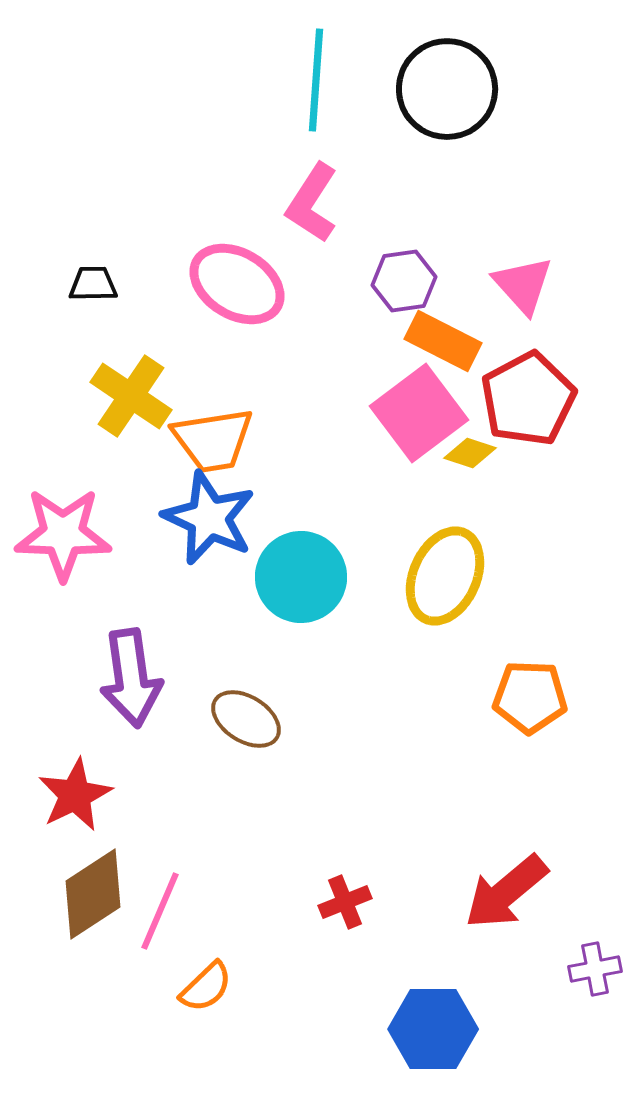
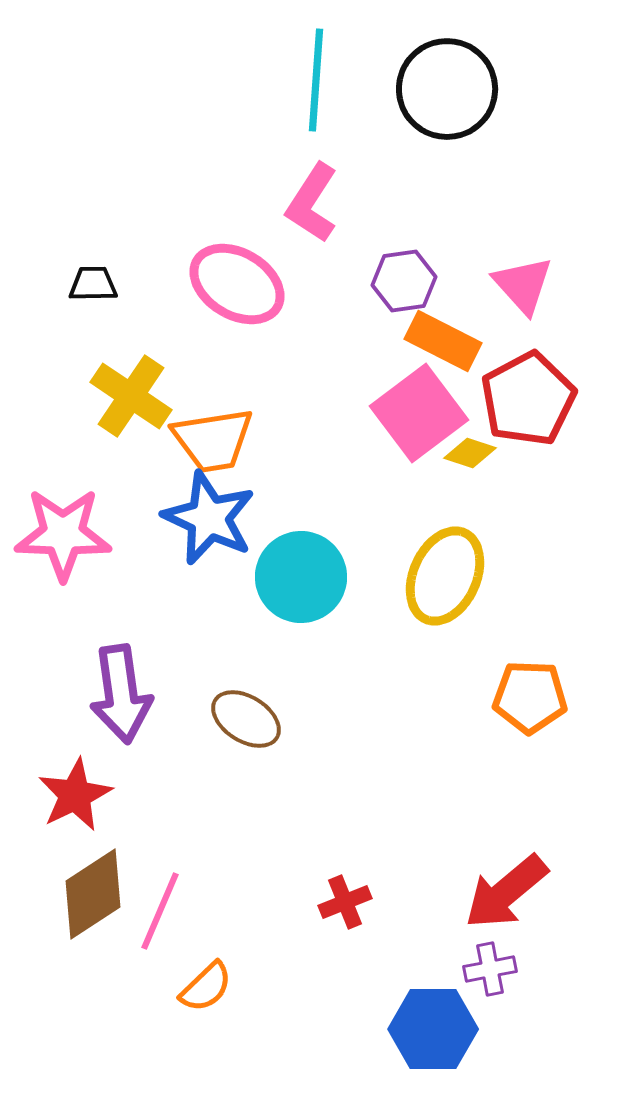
purple arrow: moved 10 px left, 16 px down
purple cross: moved 105 px left
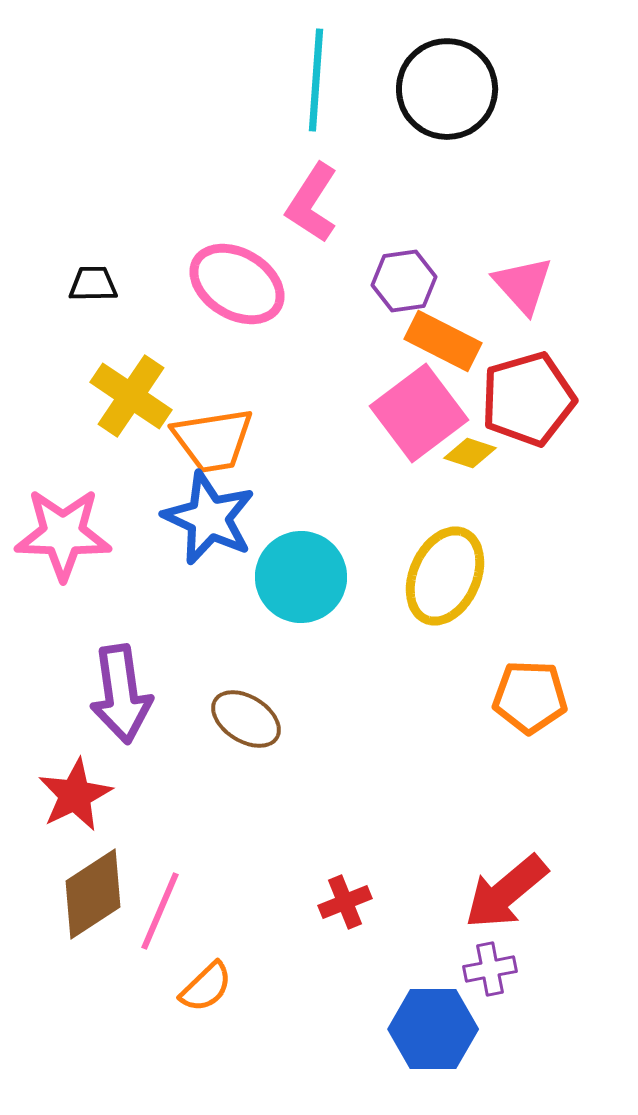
red pentagon: rotated 12 degrees clockwise
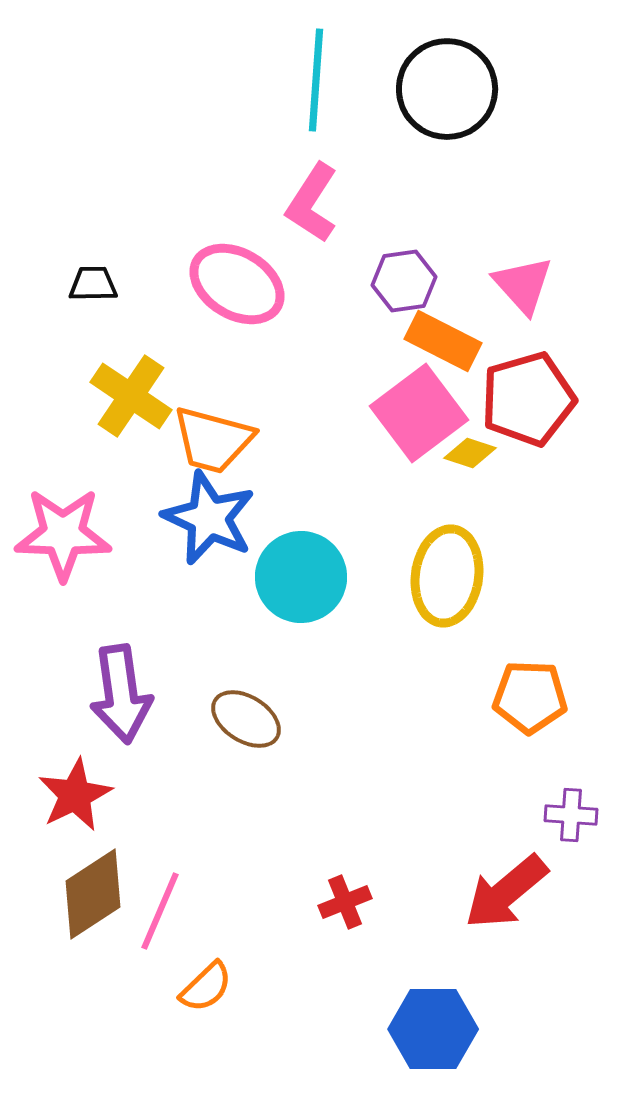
orange trapezoid: rotated 24 degrees clockwise
yellow ellipse: moved 2 px right; rotated 16 degrees counterclockwise
purple cross: moved 81 px right, 154 px up; rotated 15 degrees clockwise
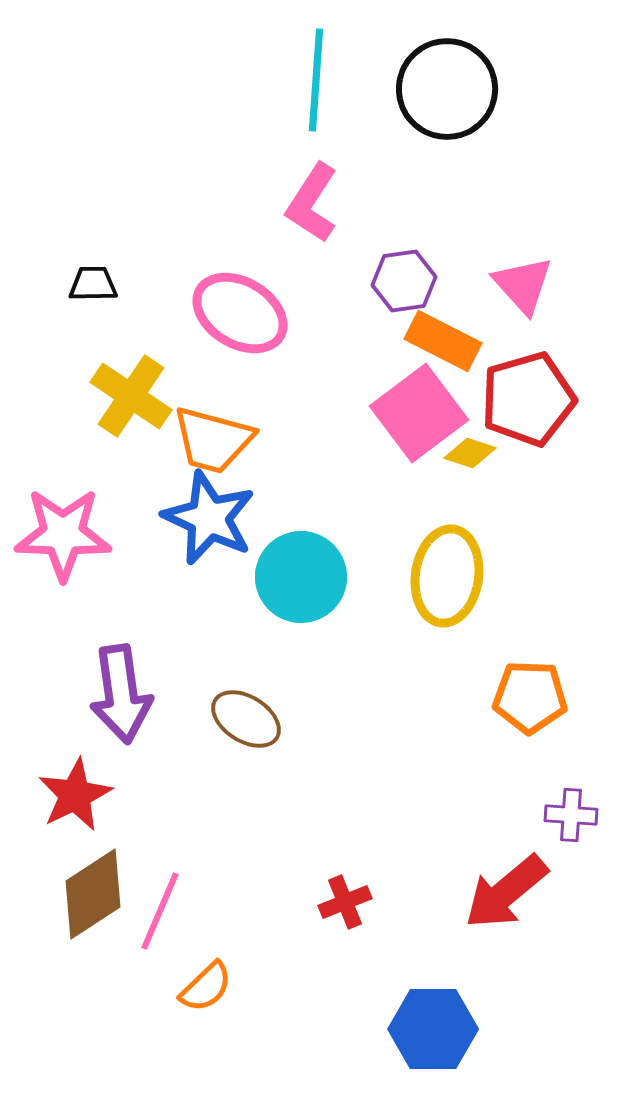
pink ellipse: moved 3 px right, 29 px down
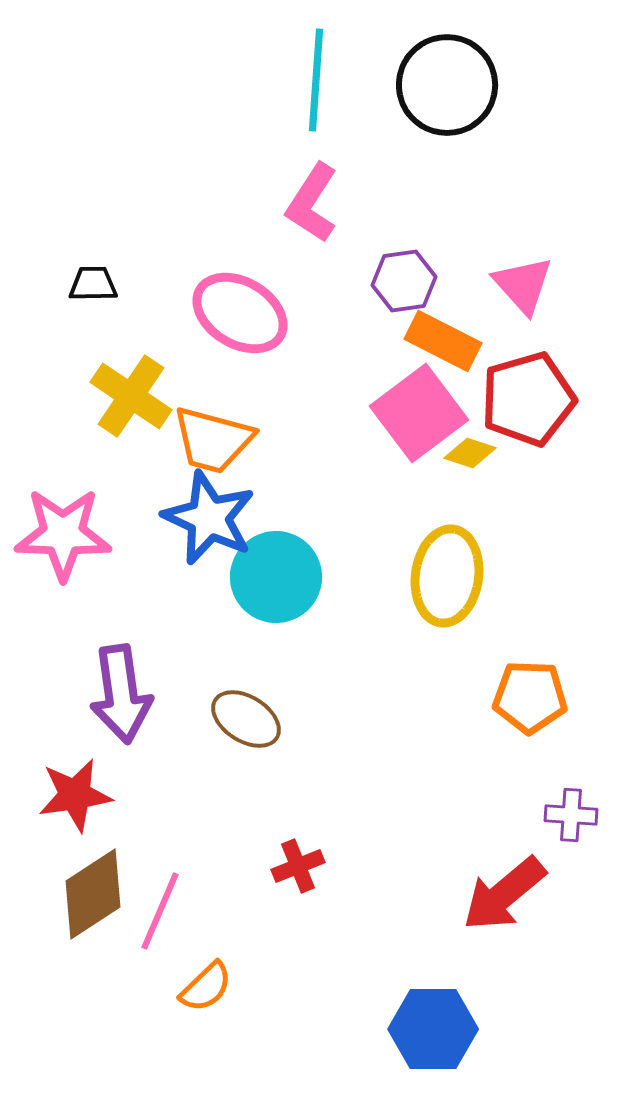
black circle: moved 4 px up
cyan circle: moved 25 px left
red star: rotated 18 degrees clockwise
red arrow: moved 2 px left, 2 px down
red cross: moved 47 px left, 36 px up
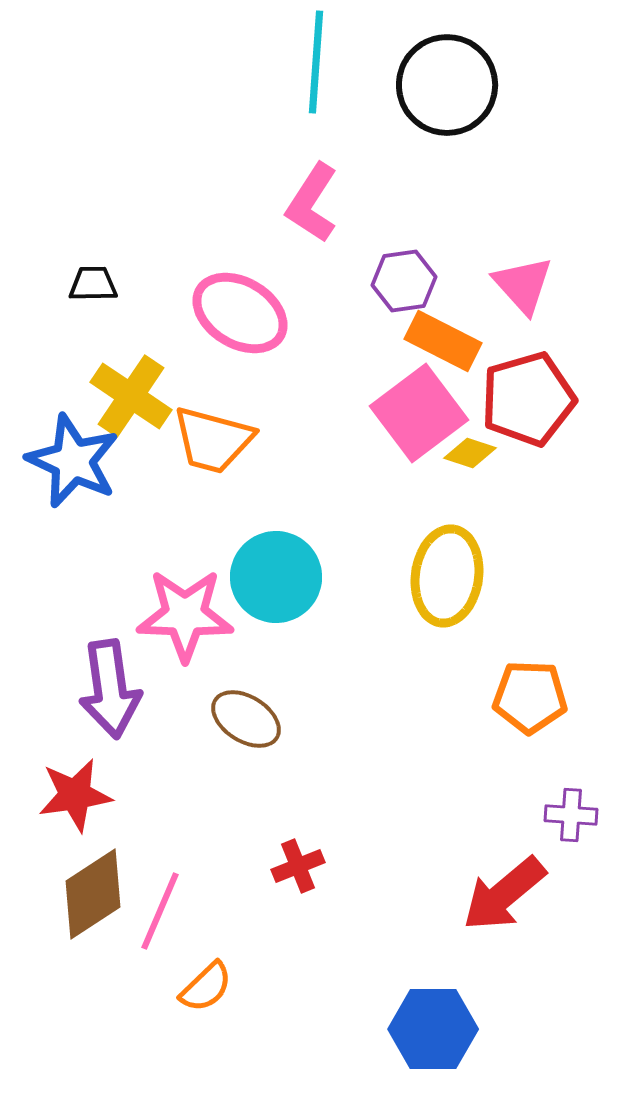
cyan line: moved 18 px up
blue star: moved 136 px left, 57 px up
pink star: moved 122 px right, 81 px down
purple arrow: moved 11 px left, 5 px up
